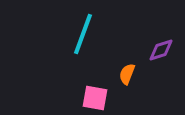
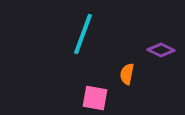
purple diamond: rotated 44 degrees clockwise
orange semicircle: rotated 10 degrees counterclockwise
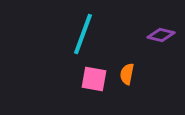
purple diamond: moved 15 px up; rotated 12 degrees counterclockwise
pink square: moved 1 px left, 19 px up
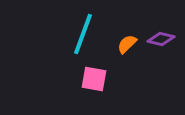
purple diamond: moved 4 px down
orange semicircle: moved 30 px up; rotated 35 degrees clockwise
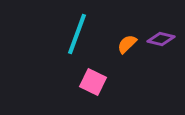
cyan line: moved 6 px left
pink square: moved 1 px left, 3 px down; rotated 16 degrees clockwise
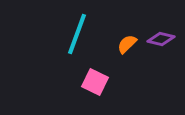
pink square: moved 2 px right
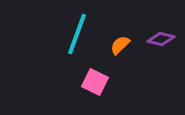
orange semicircle: moved 7 px left, 1 px down
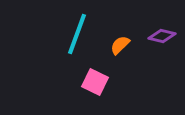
purple diamond: moved 1 px right, 3 px up
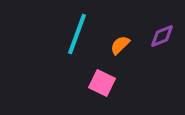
purple diamond: rotated 36 degrees counterclockwise
pink square: moved 7 px right, 1 px down
